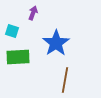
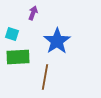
cyan square: moved 3 px down
blue star: moved 1 px right, 2 px up
brown line: moved 20 px left, 3 px up
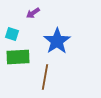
purple arrow: rotated 144 degrees counterclockwise
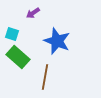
blue star: rotated 16 degrees counterclockwise
green rectangle: rotated 45 degrees clockwise
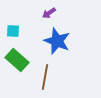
purple arrow: moved 16 px right
cyan square: moved 1 px right, 3 px up; rotated 16 degrees counterclockwise
green rectangle: moved 1 px left, 3 px down
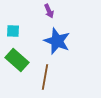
purple arrow: moved 2 px up; rotated 80 degrees counterclockwise
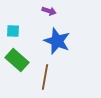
purple arrow: rotated 48 degrees counterclockwise
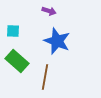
green rectangle: moved 1 px down
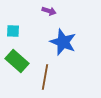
blue star: moved 6 px right, 1 px down
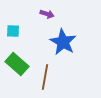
purple arrow: moved 2 px left, 3 px down
blue star: rotated 8 degrees clockwise
green rectangle: moved 3 px down
